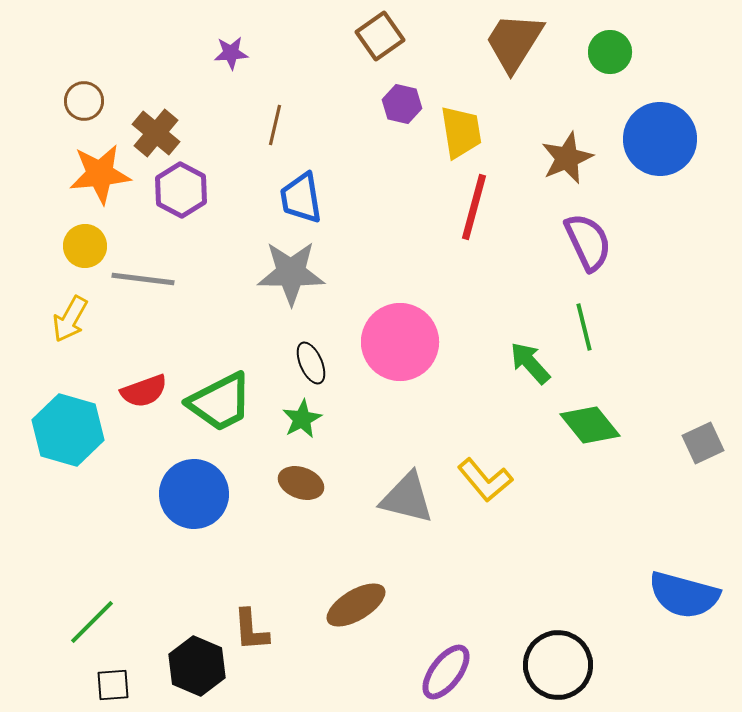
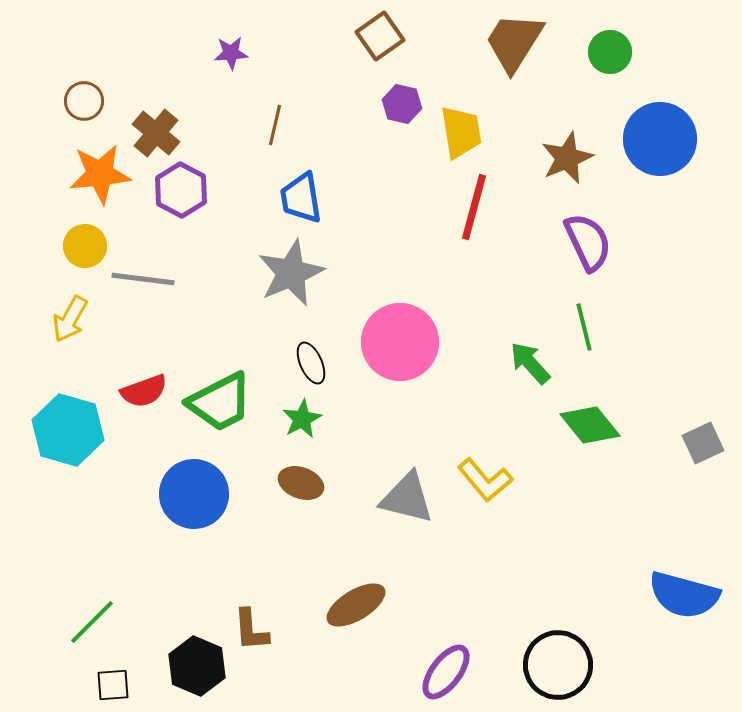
gray star at (291, 273): rotated 24 degrees counterclockwise
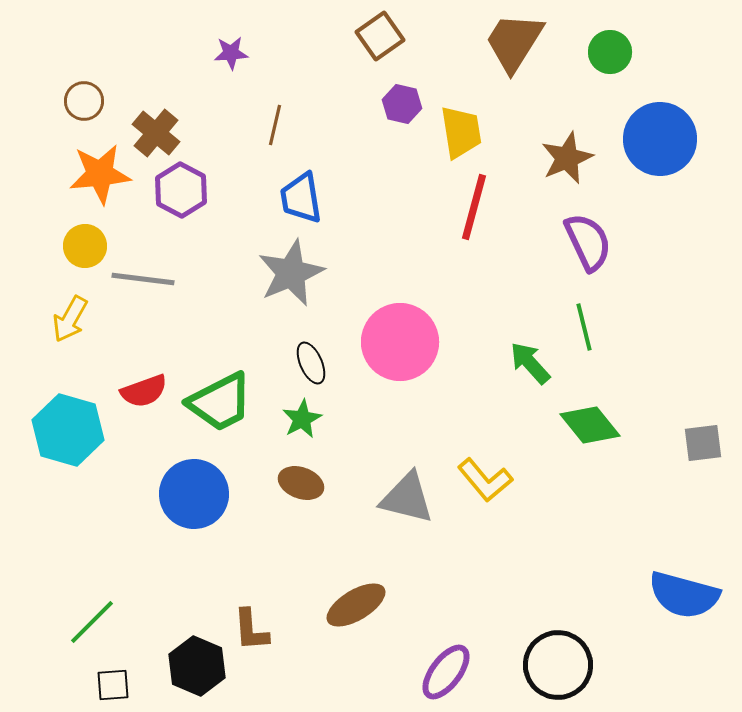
gray square at (703, 443): rotated 18 degrees clockwise
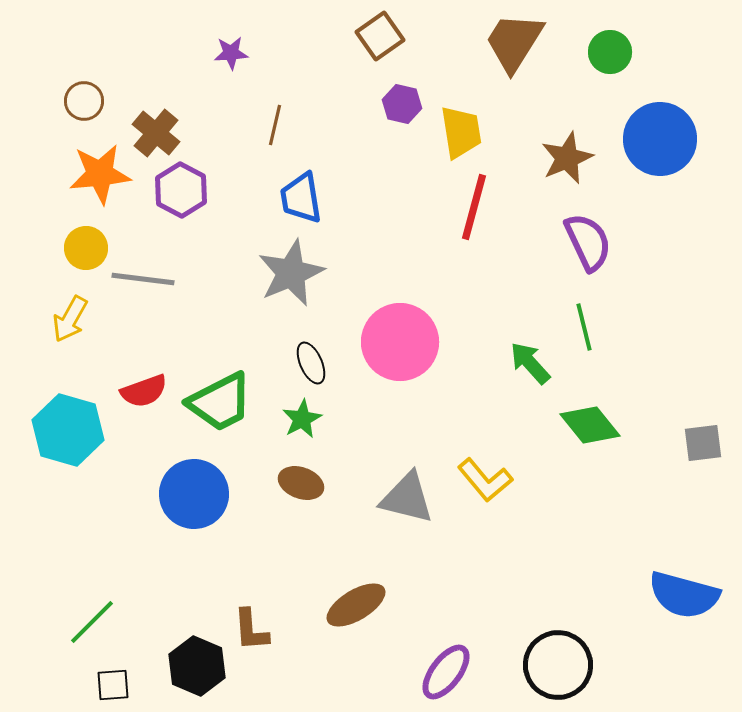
yellow circle at (85, 246): moved 1 px right, 2 px down
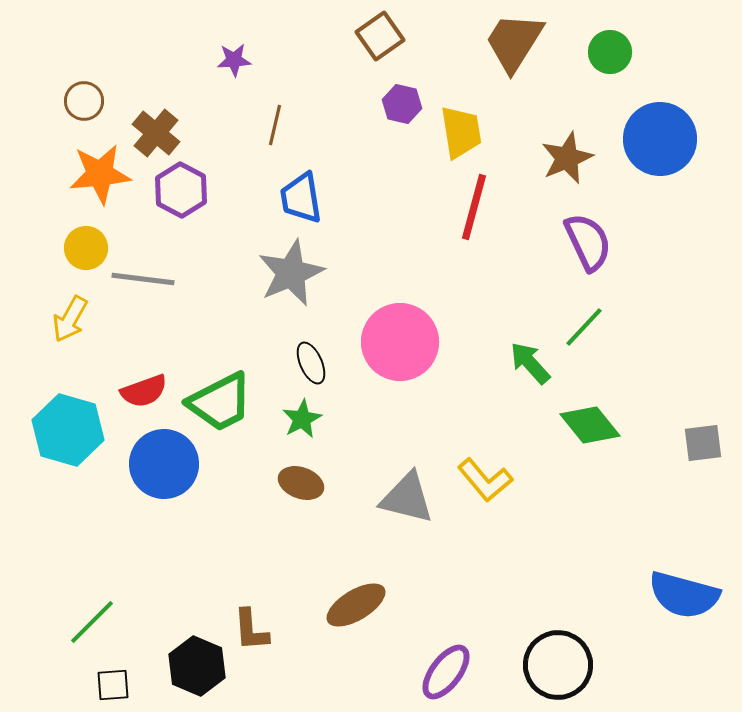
purple star at (231, 53): moved 3 px right, 7 px down
green line at (584, 327): rotated 57 degrees clockwise
blue circle at (194, 494): moved 30 px left, 30 px up
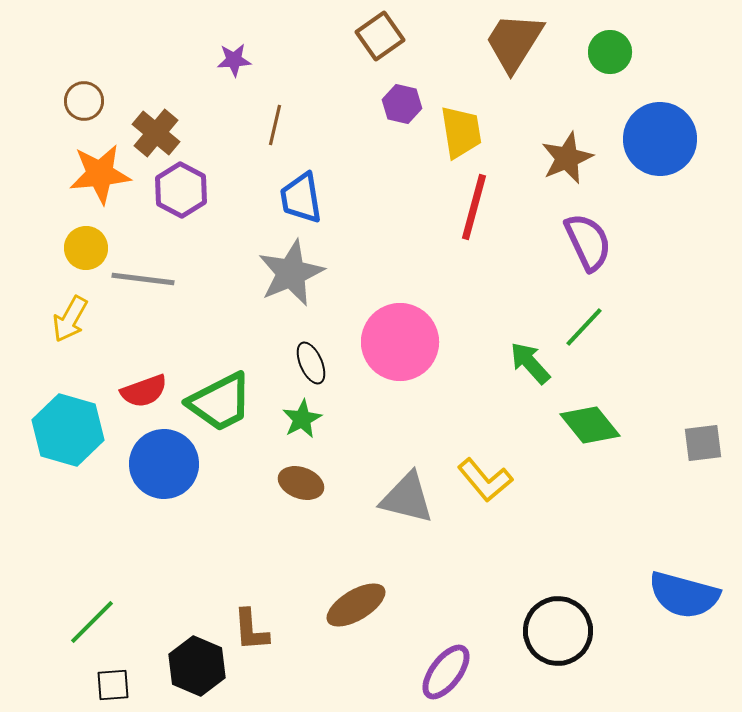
black circle at (558, 665): moved 34 px up
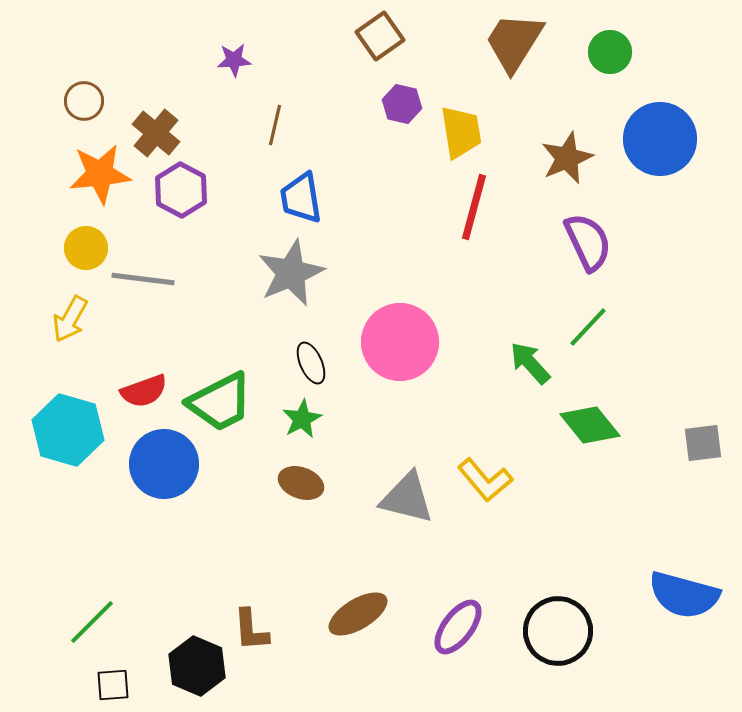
green line at (584, 327): moved 4 px right
brown ellipse at (356, 605): moved 2 px right, 9 px down
purple ellipse at (446, 672): moved 12 px right, 45 px up
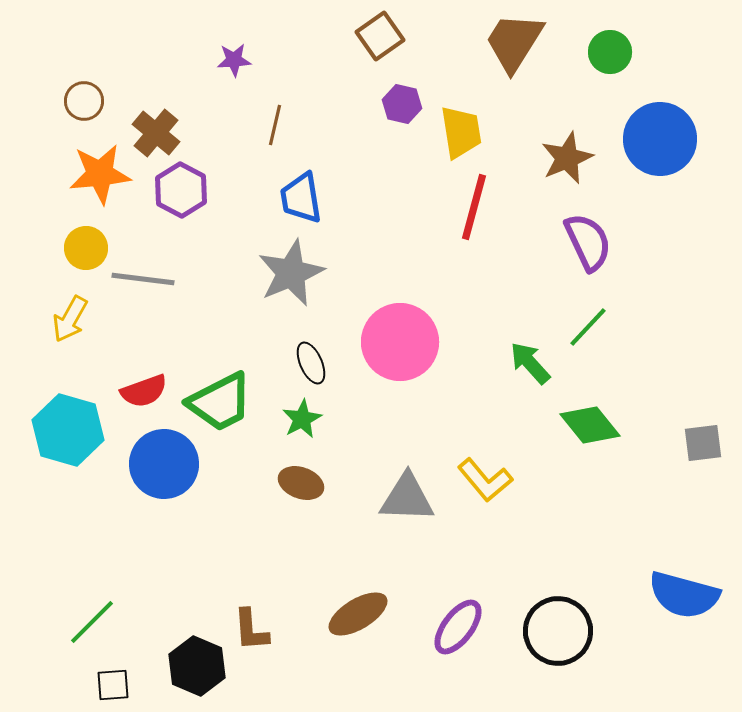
gray triangle at (407, 498): rotated 12 degrees counterclockwise
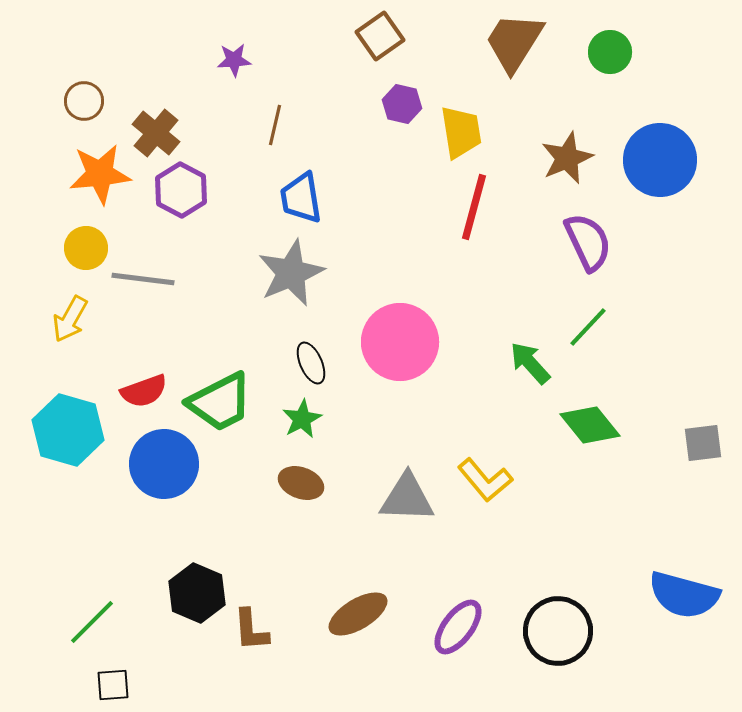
blue circle at (660, 139): moved 21 px down
black hexagon at (197, 666): moved 73 px up
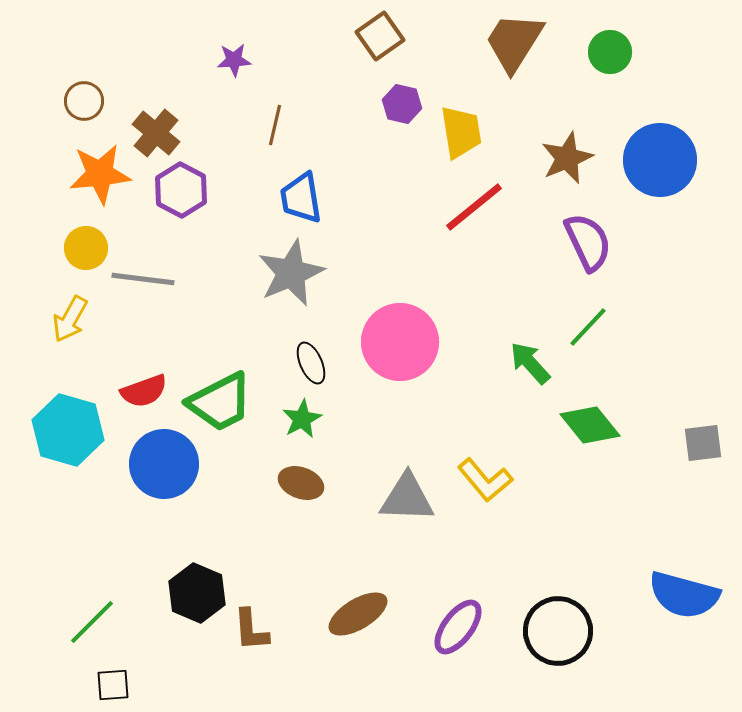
red line at (474, 207): rotated 36 degrees clockwise
